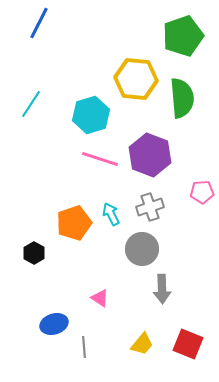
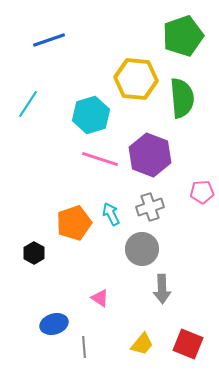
blue line: moved 10 px right, 17 px down; rotated 44 degrees clockwise
cyan line: moved 3 px left
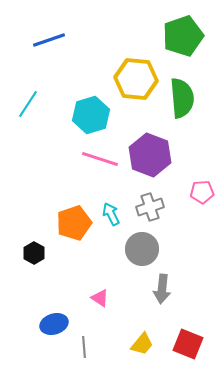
gray arrow: rotated 8 degrees clockwise
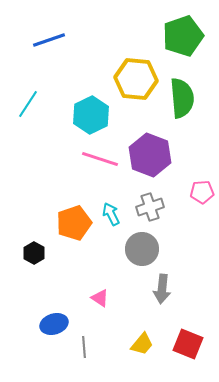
cyan hexagon: rotated 9 degrees counterclockwise
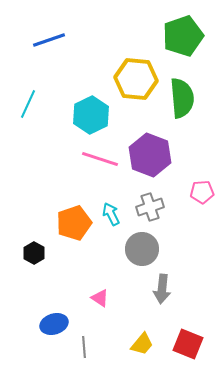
cyan line: rotated 8 degrees counterclockwise
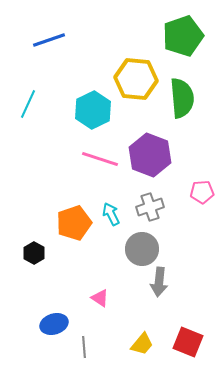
cyan hexagon: moved 2 px right, 5 px up
gray arrow: moved 3 px left, 7 px up
red square: moved 2 px up
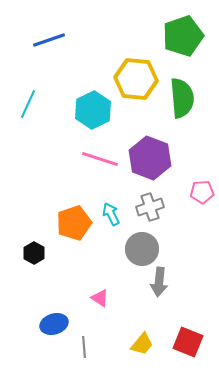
purple hexagon: moved 3 px down
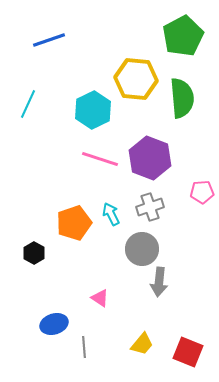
green pentagon: rotated 9 degrees counterclockwise
red square: moved 10 px down
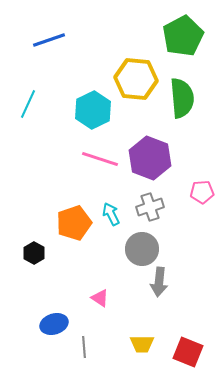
yellow trapezoid: rotated 50 degrees clockwise
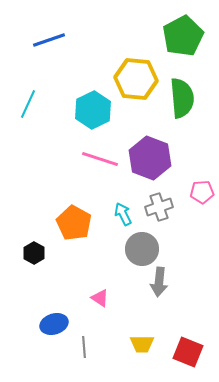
gray cross: moved 9 px right
cyan arrow: moved 12 px right
orange pentagon: rotated 24 degrees counterclockwise
